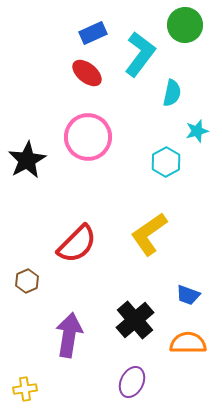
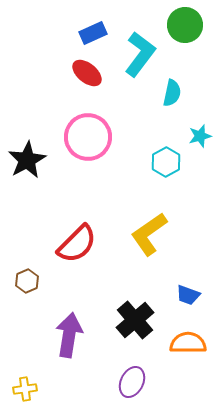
cyan star: moved 3 px right, 5 px down
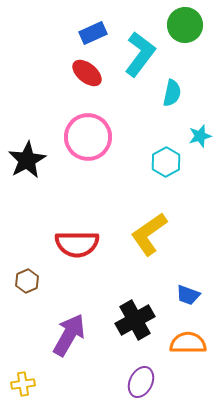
red semicircle: rotated 45 degrees clockwise
black cross: rotated 12 degrees clockwise
purple arrow: rotated 21 degrees clockwise
purple ellipse: moved 9 px right
yellow cross: moved 2 px left, 5 px up
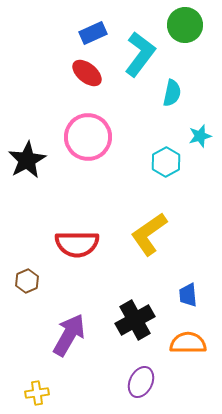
blue trapezoid: rotated 65 degrees clockwise
yellow cross: moved 14 px right, 9 px down
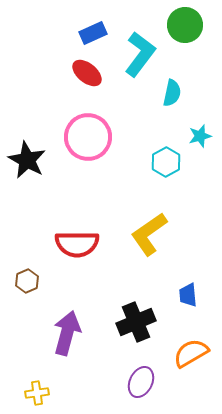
black star: rotated 15 degrees counterclockwise
black cross: moved 1 px right, 2 px down; rotated 6 degrees clockwise
purple arrow: moved 2 px left, 2 px up; rotated 15 degrees counterclockwise
orange semicircle: moved 3 px right, 10 px down; rotated 30 degrees counterclockwise
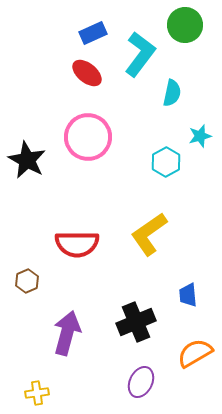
orange semicircle: moved 4 px right
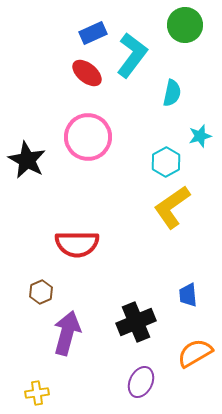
cyan L-shape: moved 8 px left, 1 px down
yellow L-shape: moved 23 px right, 27 px up
brown hexagon: moved 14 px right, 11 px down
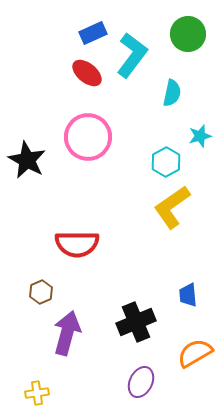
green circle: moved 3 px right, 9 px down
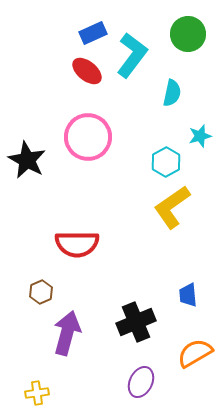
red ellipse: moved 2 px up
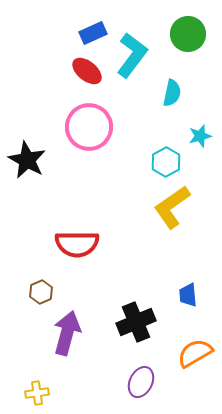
pink circle: moved 1 px right, 10 px up
